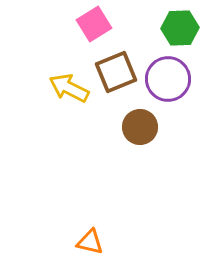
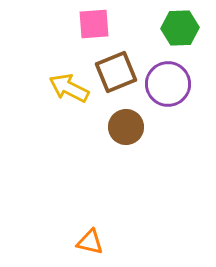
pink square: rotated 28 degrees clockwise
purple circle: moved 5 px down
brown circle: moved 14 px left
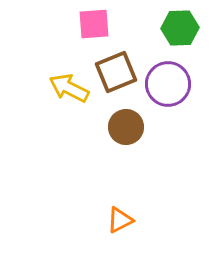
orange triangle: moved 30 px right, 22 px up; rotated 40 degrees counterclockwise
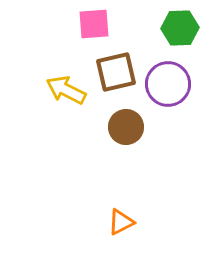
brown square: rotated 9 degrees clockwise
yellow arrow: moved 3 px left, 2 px down
orange triangle: moved 1 px right, 2 px down
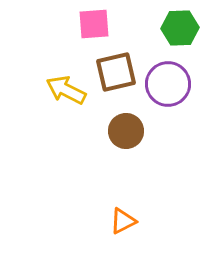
brown circle: moved 4 px down
orange triangle: moved 2 px right, 1 px up
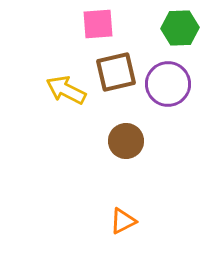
pink square: moved 4 px right
brown circle: moved 10 px down
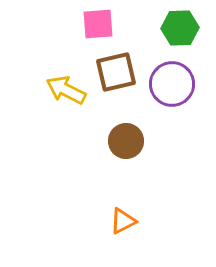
purple circle: moved 4 px right
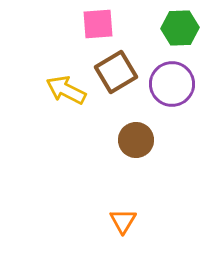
brown square: rotated 18 degrees counterclockwise
brown circle: moved 10 px right, 1 px up
orange triangle: rotated 32 degrees counterclockwise
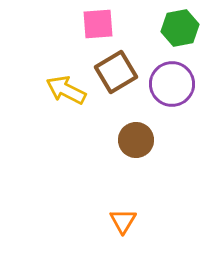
green hexagon: rotated 9 degrees counterclockwise
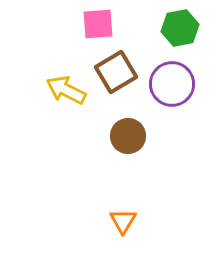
brown circle: moved 8 px left, 4 px up
